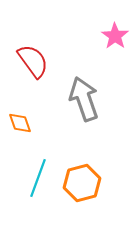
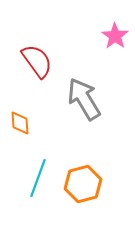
red semicircle: moved 4 px right
gray arrow: rotated 12 degrees counterclockwise
orange diamond: rotated 15 degrees clockwise
orange hexagon: moved 1 px right, 1 px down
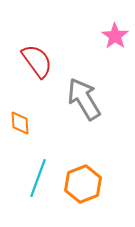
orange hexagon: rotated 6 degrees counterclockwise
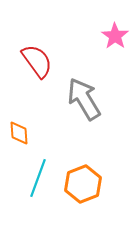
orange diamond: moved 1 px left, 10 px down
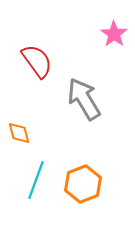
pink star: moved 1 px left, 2 px up
orange diamond: rotated 10 degrees counterclockwise
cyan line: moved 2 px left, 2 px down
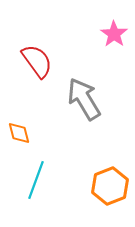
orange hexagon: moved 27 px right, 2 px down
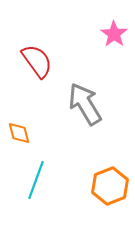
gray arrow: moved 1 px right, 5 px down
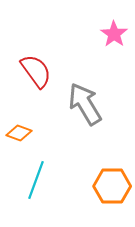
red semicircle: moved 1 px left, 10 px down
orange diamond: rotated 55 degrees counterclockwise
orange hexagon: moved 2 px right; rotated 21 degrees clockwise
